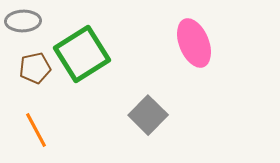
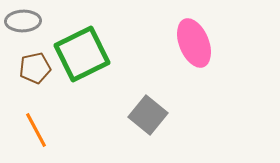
green square: rotated 6 degrees clockwise
gray square: rotated 6 degrees counterclockwise
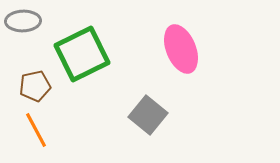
pink ellipse: moved 13 px left, 6 px down
brown pentagon: moved 18 px down
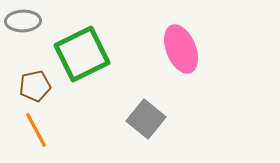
gray square: moved 2 px left, 4 px down
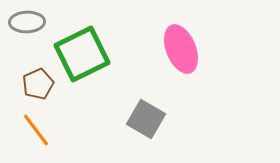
gray ellipse: moved 4 px right, 1 px down
brown pentagon: moved 3 px right, 2 px up; rotated 12 degrees counterclockwise
gray square: rotated 9 degrees counterclockwise
orange line: rotated 9 degrees counterclockwise
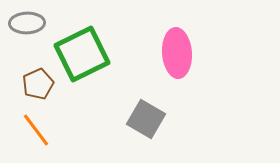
gray ellipse: moved 1 px down
pink ellipse: moved 4 px left, 4 px down; rotated 18 degrees clockwise
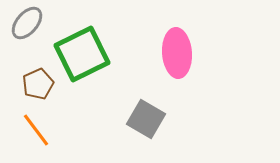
gray ellipse: rotated 48 degrees counterclockwise
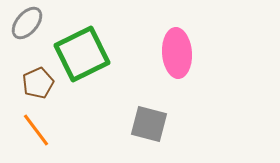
brown pentagon: moved 1 px up
gray square: moved 3 px right, 5 px down; rotated 15 degrees counterclockwise
